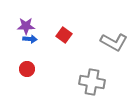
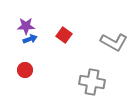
blue arrow: rotated 24 degrees counterclockwise
red circle: moved 2 px left, 1 px down
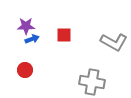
red square: rotated 35 degrees counterclockwise
blue arrow: moved 2 px right
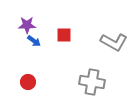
purple star: moved 1 px right, 1 px up
blue arrow: moved 2 px right, 2 px down; rotated 56 degrees clockwise
red circle: moved 3 px right, 12 px down
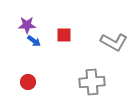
gray cross: rotated 15 degrees counterclockwise
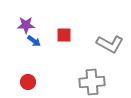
purple star: moved 1 px left
gray L-shape: moved 4 px left, 2 px down
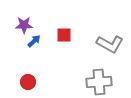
purple star: moved 2 px left
blue arrow: rotated 80 degrees counterclockwise
gray cross: moved 7 px right
